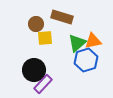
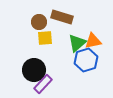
brown circle: moved 3 px right, 2 px up
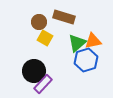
brown rectangle: moved 2 px right
yellow square: rotated 35 degrees clockwise
black circle: moved 1 px down
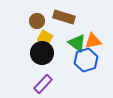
brown circle: moved 2 px left, 1 px up
green triangle: rotated 42 degrees counterclockwise
black circle: moved 8 px right, 18 px up
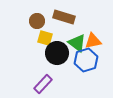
yellow square: rotated 14 degrees counterclockwise
black circle: moved 15 px right
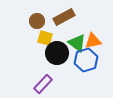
brown rectangle: rotated 45 degrees counterclockwise
